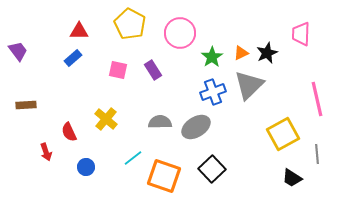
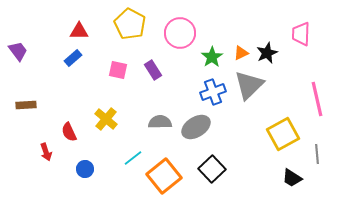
blue circle: moved 1 px left, 2 px down
orange square: rotated 32 degrees clockwise
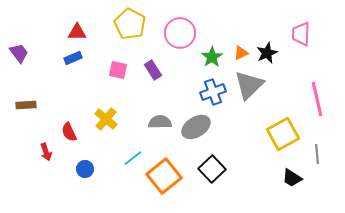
red triangle: moved 2 px left, 1 px down
purple trapezoid: moved 1 px right, 2 px down
blue rectangle: rotated 18 degrees clockwise
